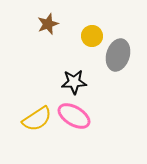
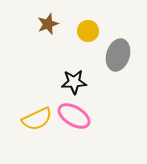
yellow circle: moved 4 px left, 5 px up
yellow semicircle: rotated 8 degrees clockwise
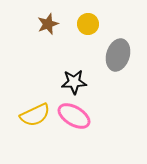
yellow circle: moved 7 px up
yellow semicircle: moved 2 px left, 4 px up
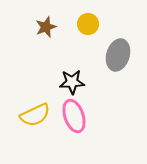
brown star: moved 2 px left, 3 px down
black star: moved 2 px left
pink ellipse: rotated 40 degrees clockwise
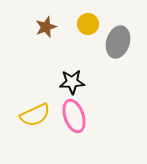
gray ellipse: moved 13 px up
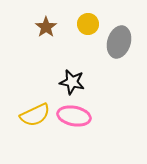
brown star: rotated 15 degrees counterclockwise
gray ellipse: moved 1 px right
black star: rotated 15 degrees clockwise
pink ellipse: rotated 60 degrees counterclockwise
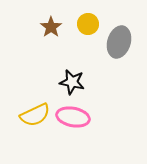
brown star: moved 5 px right
pink ellipse: moved 1 px left, 1 px down
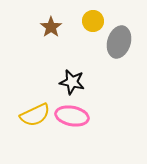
yellow circle: moved 5 px right, 3 px up
pink ellipse: moved 1 px left, 1 px up
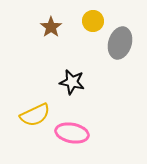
gray ellipse: moved 1 px right, 1 px down
pink ellipse: moved 17 px down
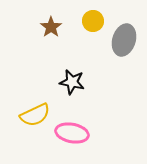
gray ellipse: moved 4 px right, 3 px up
